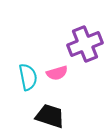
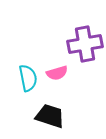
purple cross: rotated 12 degrees clockwise
cyan semicircle: moved 1 px down
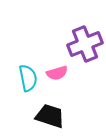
purple cross: rotated 12 degrees counterclockwise
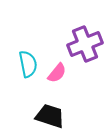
pink semicircle: rotated 35 degrees counterclockwise
cyan semicircle: moved 14 px up
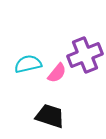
purple cross: moved 11 px down
cyan semicircle: rotated 92 degrees counterclockwise
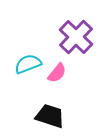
purple cross: moved 9 px left, 18 px up; rotated 24 degrees counterclockwise
cyan semicircle: rotated 8 degrees counterclockwise
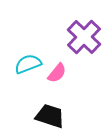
purple cross: moved 8 px right
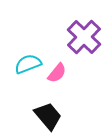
black trapezoid: moved 2 px left; rotated 32 degrees clockwise
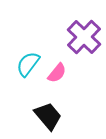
cyan semicircle: rotated 32 degrees counterclockwise
